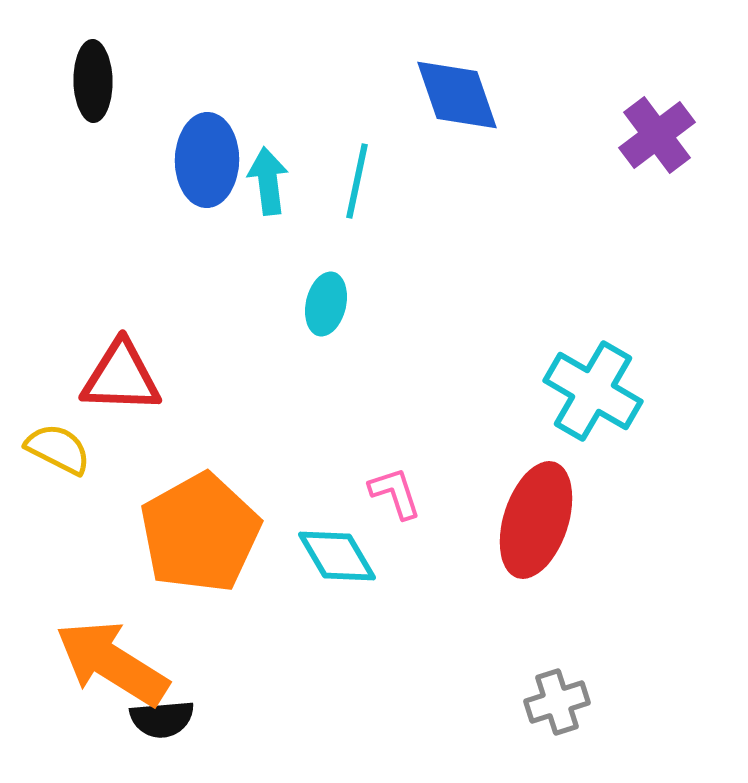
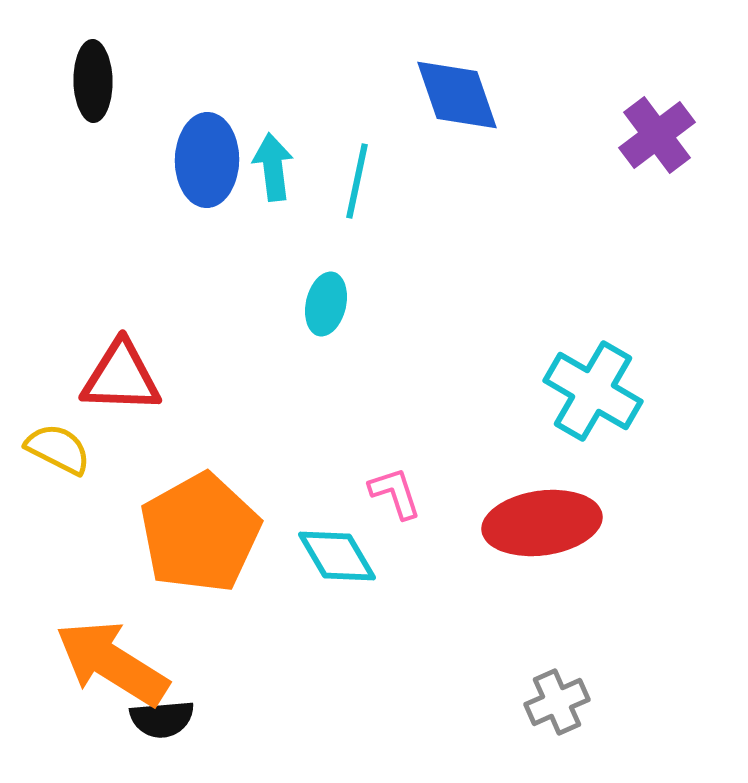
cyan arrow: moved 5 px right, 14 px up
red ellipse: moved 6 px right, 3 px down; rotated 64 degrees clockwise
gray cross: rotated 6 degrees counterclockwise
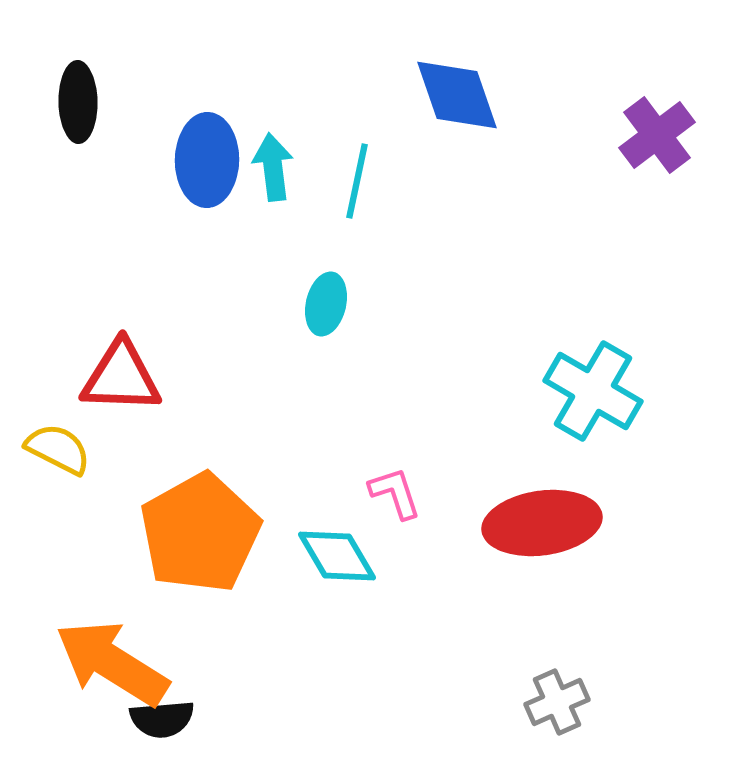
black ellipse: moved 15 px left, 21 px down
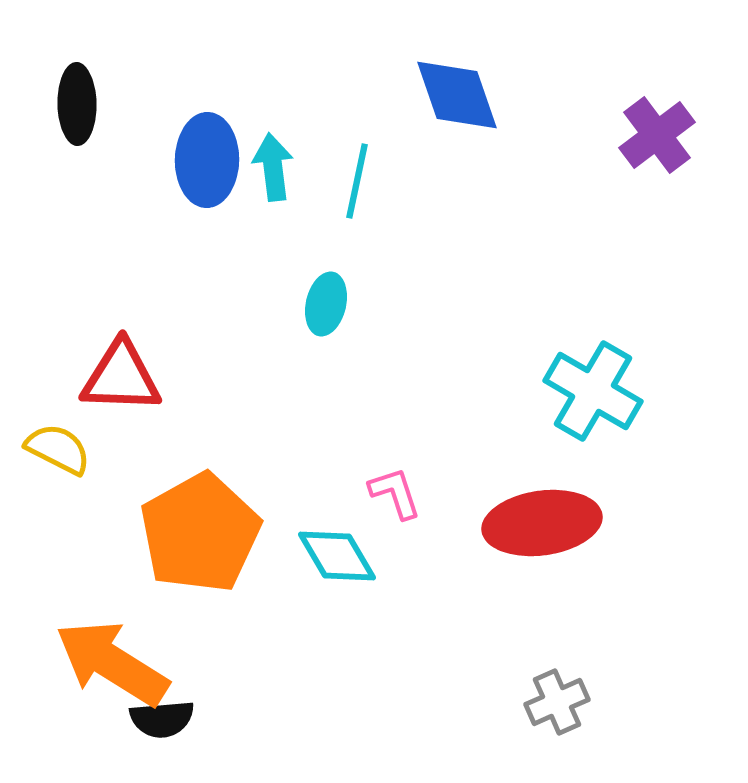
black ellipse: moved 1 px left, 2 px down
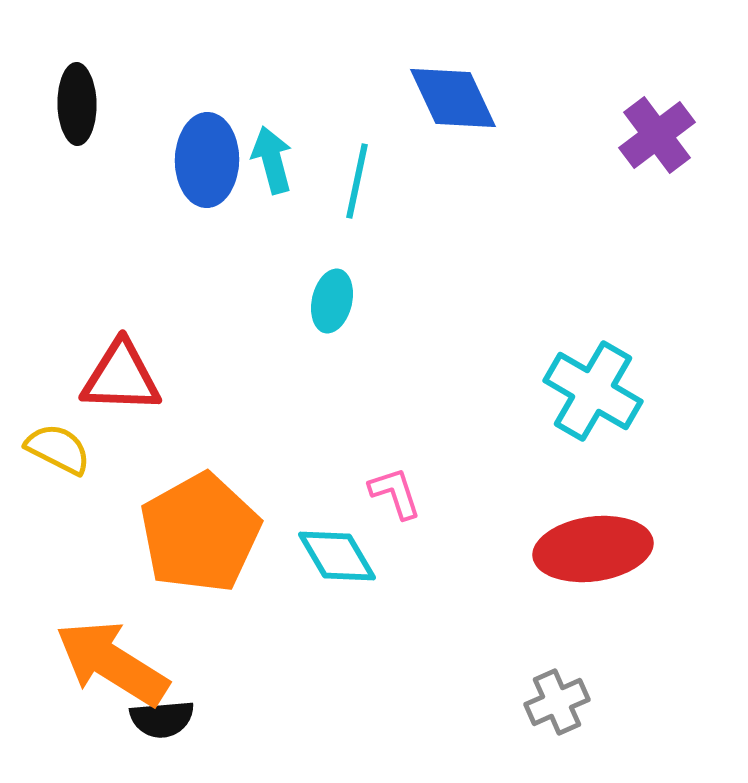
blue diamond: moved 4 px left, 3 px down; rotated 6 degrees counterclockwise
cyan arrow: moved 1 px left, 7 px up; rotated 8 degrees counterclockwise
cyan ellipse: moved 6 px right, 3 px up
red ellipse: moved 51 px right, 26 px down
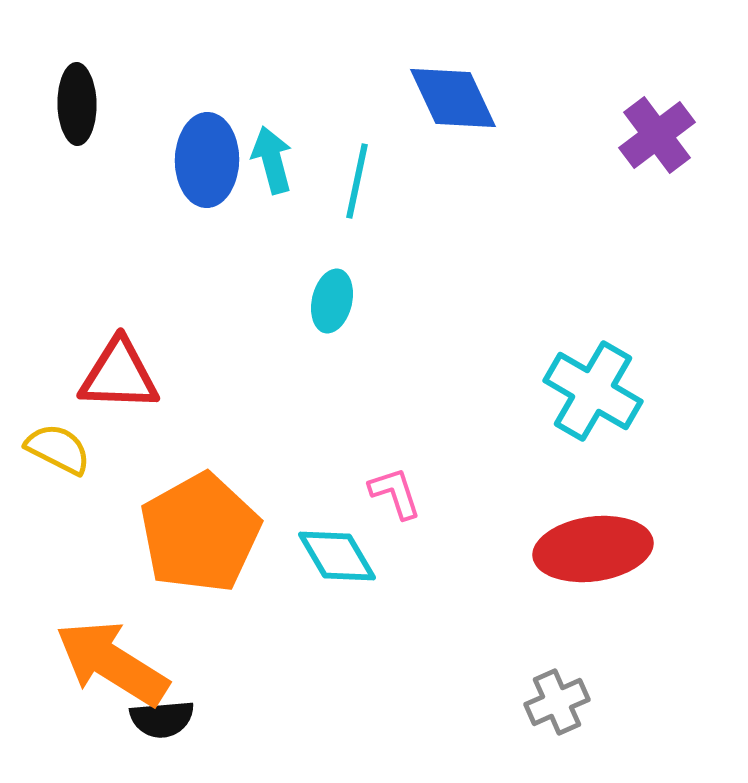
red triangle: moved 2 px left, 2 px up
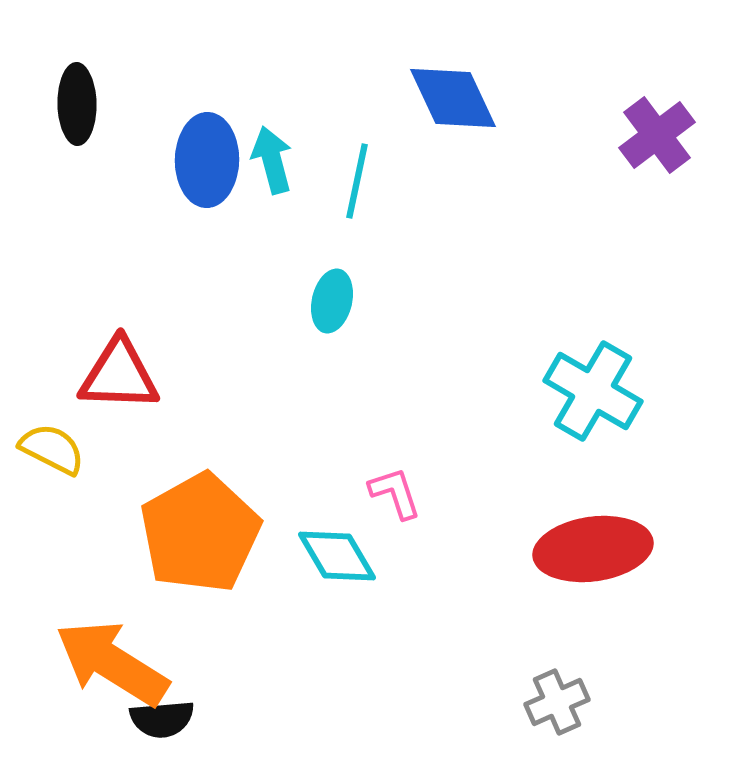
yellow semicircle: moved 6 px left
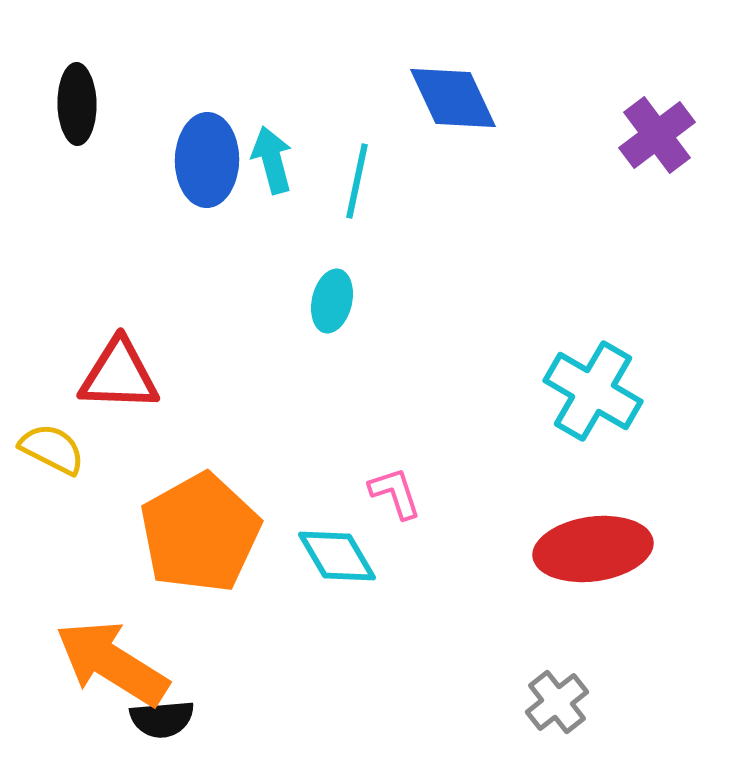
gray cross: rotated 14 degrees counterclockwise
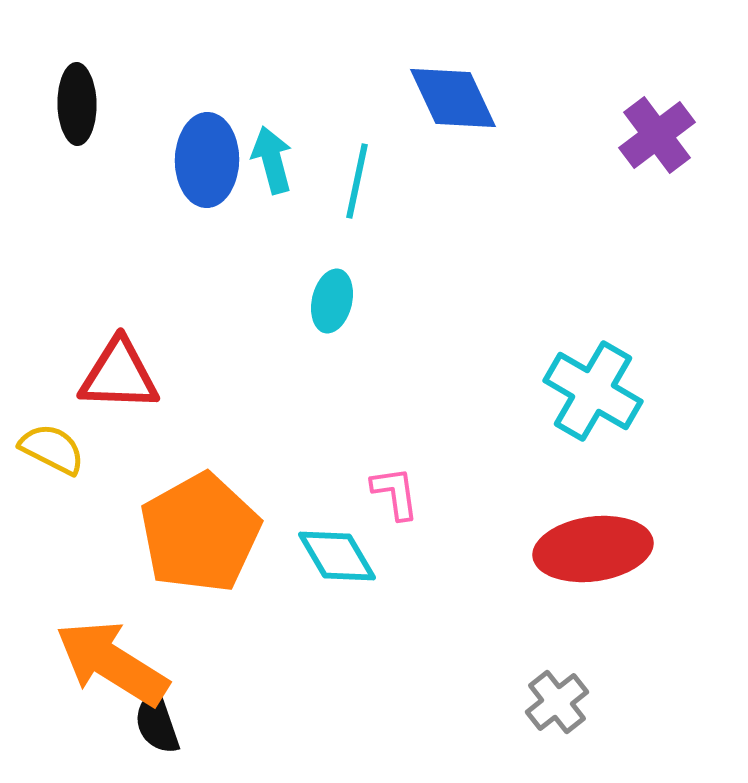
pink L-shape: rotated 10 degrees clockwise
black semicircle: moved 5 px left, 4 px down; rotated 76 degrees clockwise
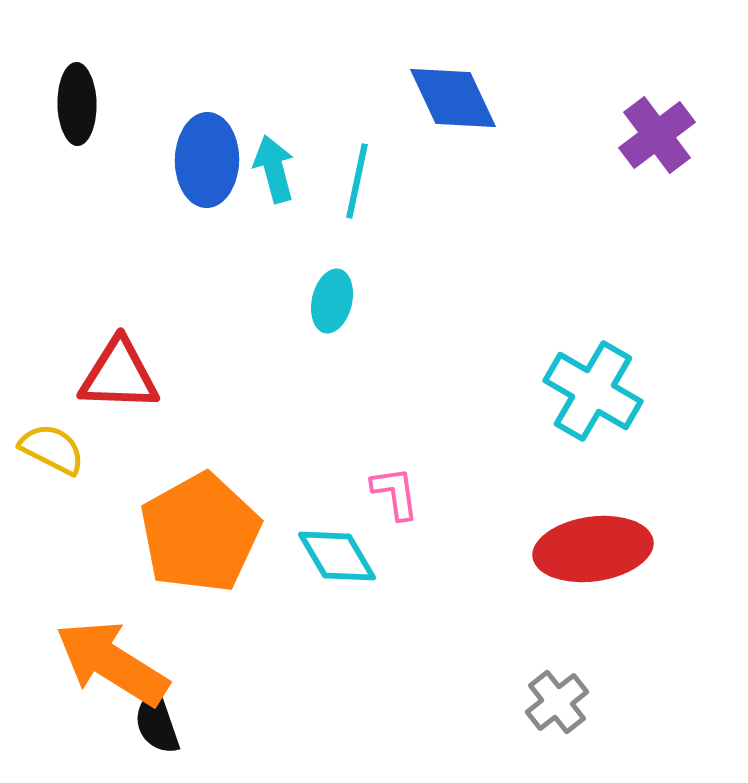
cyan arrow: moved 2 px right, 9 px down
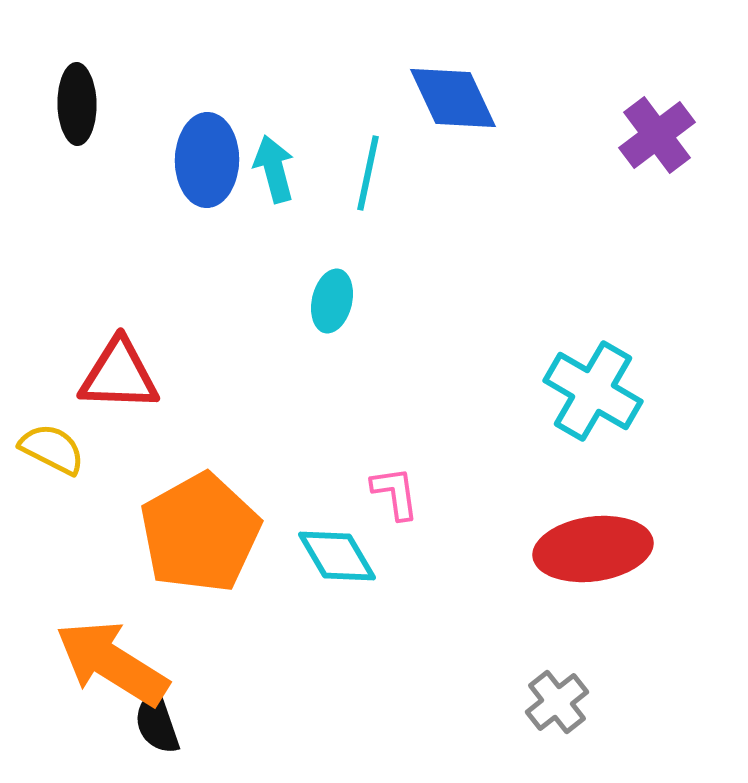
cyan line: moved 11 px right, 8 px up
